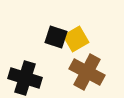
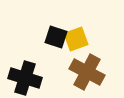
yellow square: rotated 10 degrees clockwise
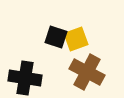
black cross: rotated 8 degrees counterclockwise
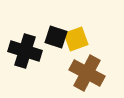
brown cross: moved 1 px down
black cross: moved 27 px up; rotated 8 degrees clockwise
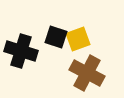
yellow square: moved 2 px right
black cross: moved 4 px left
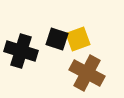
black square: moved 1 px right, 2 px down
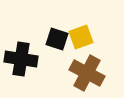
yellow square: moved 3 px right, 2 px up
black cross: moved 8 px down; rotated 8 degrees counterclockwise
